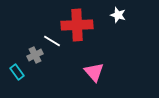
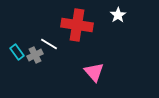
white star: rotated 21 degrees clockwise
red cross: rotated 12 degrees clockwise
white line: moved 3 px left, 3 px down
cyan rectangle: moved 20 px up
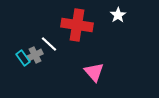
white line: rotated 12 degrees clockwise
cyan rectangle: moved 6 px right, 6 px down
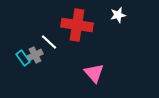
white star: rotated 21 degrees clockwise
white line: moved 2 px up
pink triangle: moved 1 px down
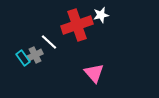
white star: moved 17 px left
red cross: rotated 28 degrees counterclockwise
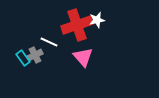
white star: moved 4 px left, 5 px down
white line: rotated 18 degrees counterclockwise
pink triangle: moved 11 px left, 16 px up
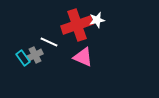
pink triangle: rotated 25 degrees counterclockwise
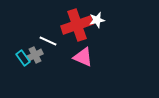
white line: moved 1 px left, 1 px up
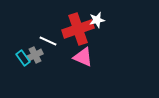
red cross: moved 1 px right, 4 px down
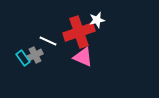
red cross: moved 1 px right, 3 px down
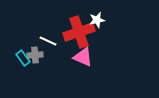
gray cross: rotated 21 degrees clockwise
